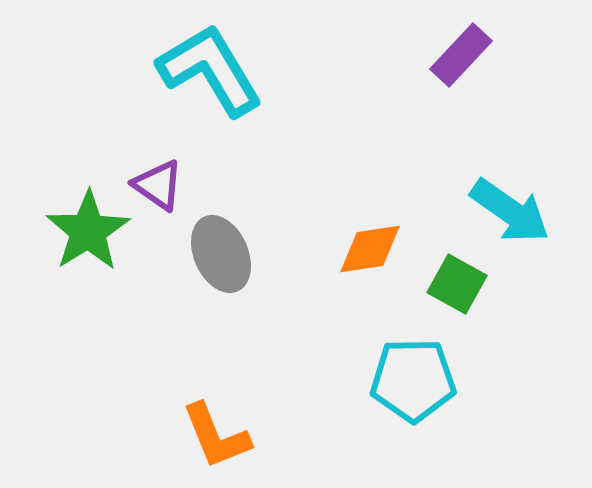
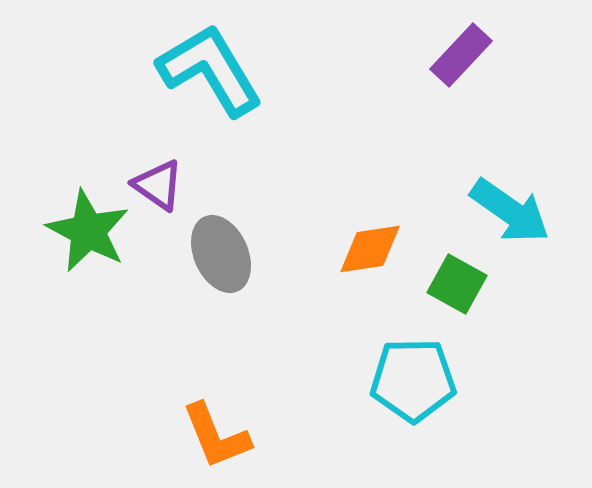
green star: rotated 12 degrees counterclockwise
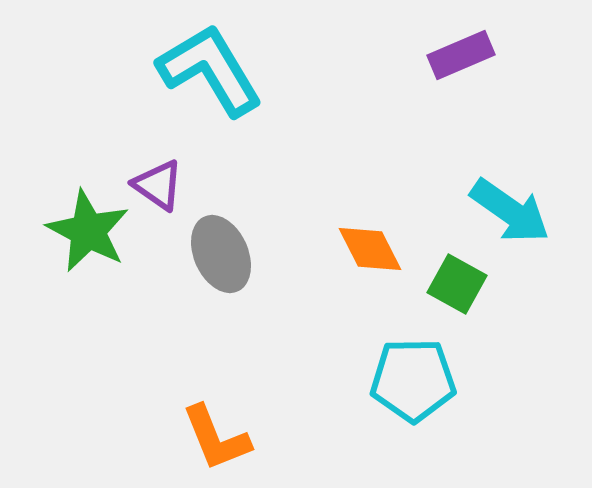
purple rectangle: rotated 24 degrees clockwise
orange diamond: rotated 72 degrees clockwise
orange L-shape: moved 2 px down
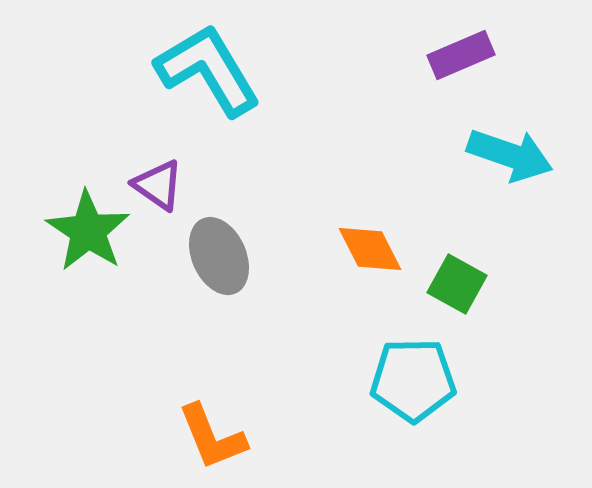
cyan L-shape: moved 2 px left
cyan arrow: moved 56 px up; rotated 16 degrees counterclockwise
green star: rotated 6 degrees clockwise
gray ellipse: moved 2 px left, 2 px down
orange L-shape: moved 4 px left, 1 px up
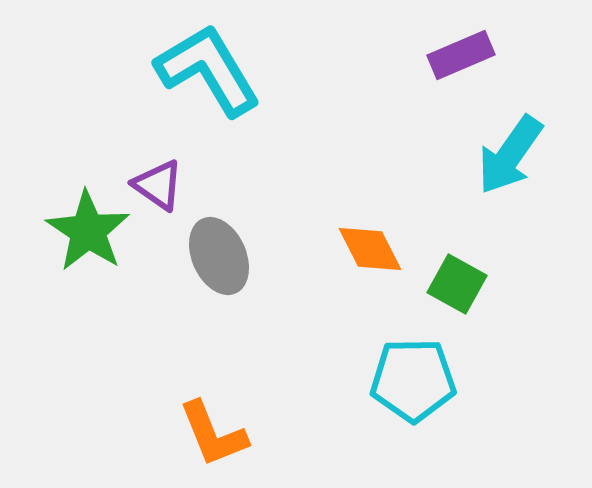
cyan arrow: rotated 106 degrees clockwise
orange L-shape: moved 1 px right, 3 px up
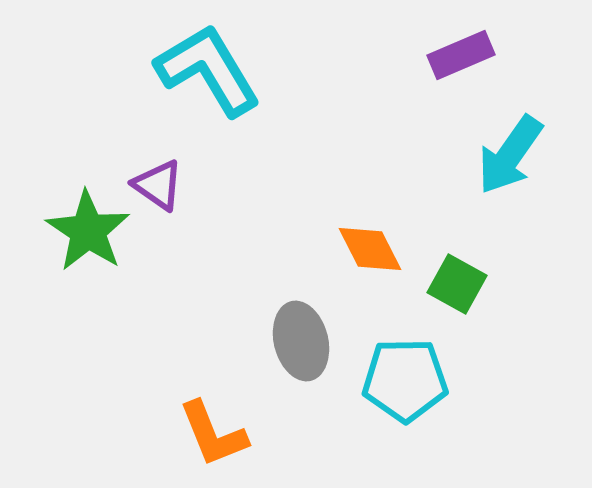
gray ellipse: moved 82 px right, 85 px down; rotated 10 degrees clockwise
cyan pentagon: moved 8 px left
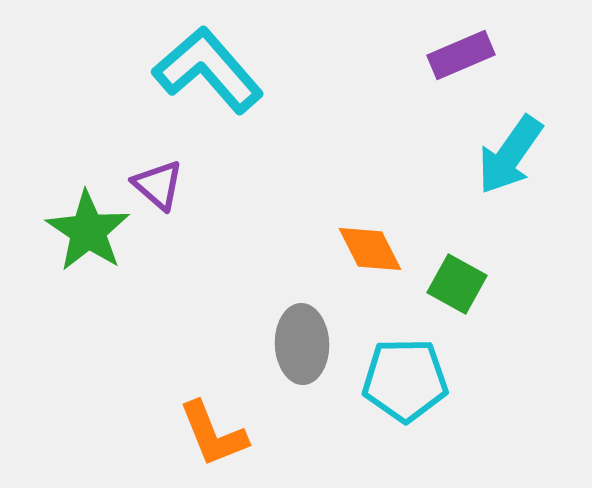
cyan L-shape: rotated 10 degrees counterclockwise
purple triangle: rotated 6 degrees clockwise
gray ellipse: moved 1 px right, 3 px down; rotated 12 degrees clockwise
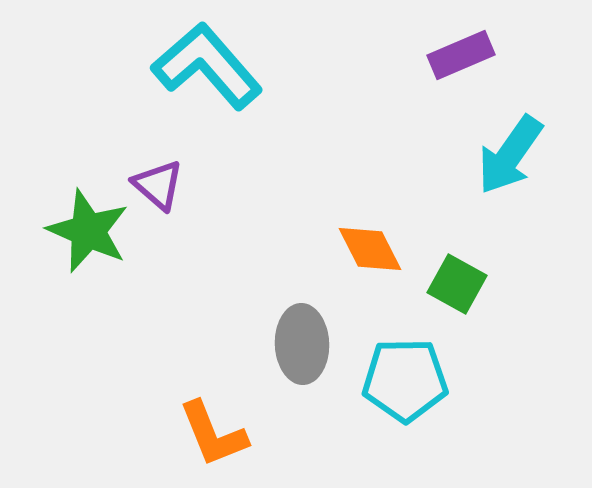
cyan L-shape: moved 1 px left, 4 px up
green star: rotated 10 degrees counterclockwise
